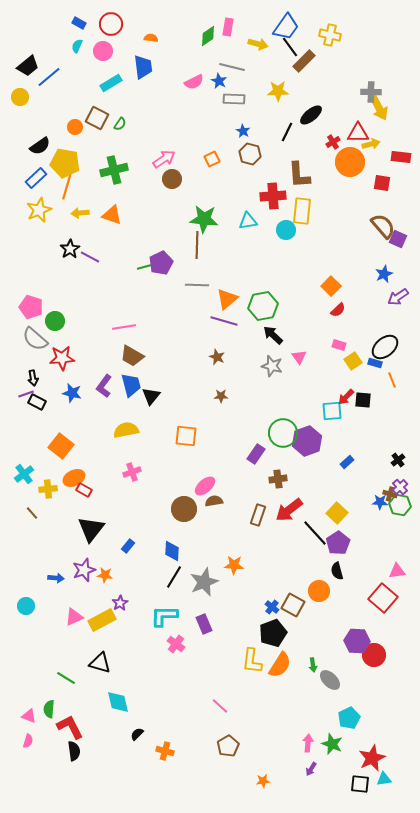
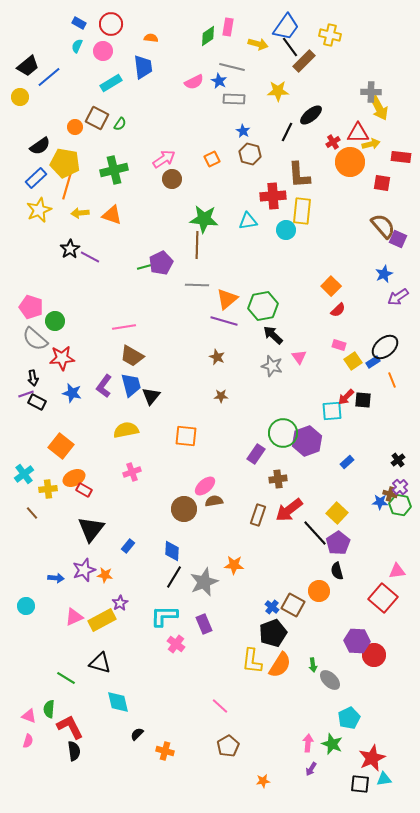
blue rectangle at (375, 363): moved 2 px left, 1 px up; rotated 48 degrees counterclockwise
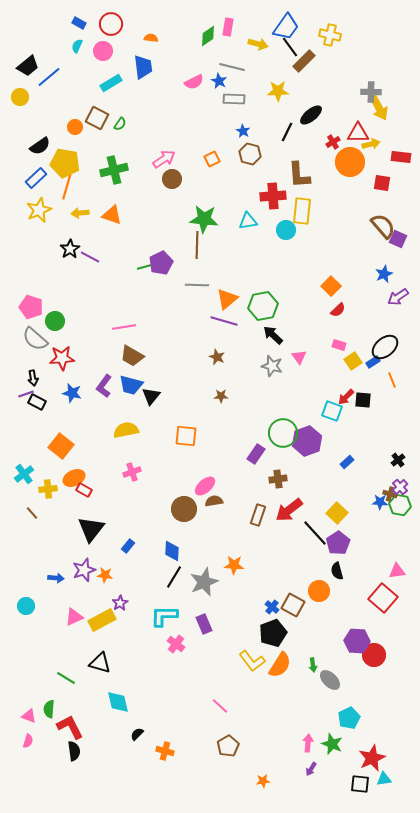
blue trapezoid at (131, 385): rotated 120 degrees clockwise
cyan square at (332, 411): rotated 25 degrees clockwise
yellow L-shape at (252, 661): rotated 44 degrees counterclockwise
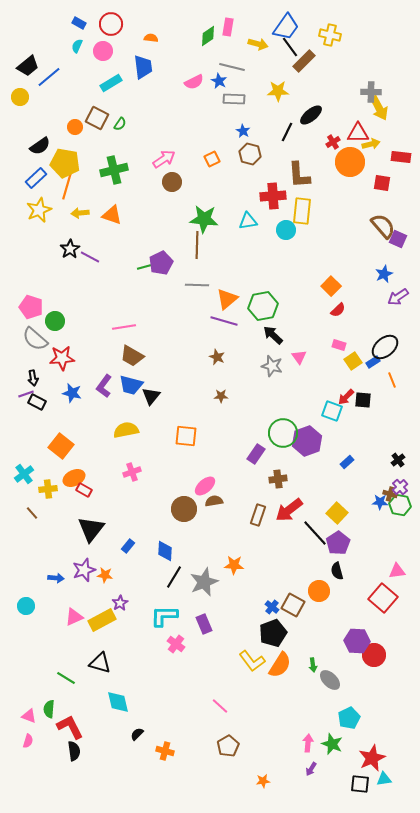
brown circle at (172, 179): moved 3 px down
blue diamond at (172, 551): moved 7 px left
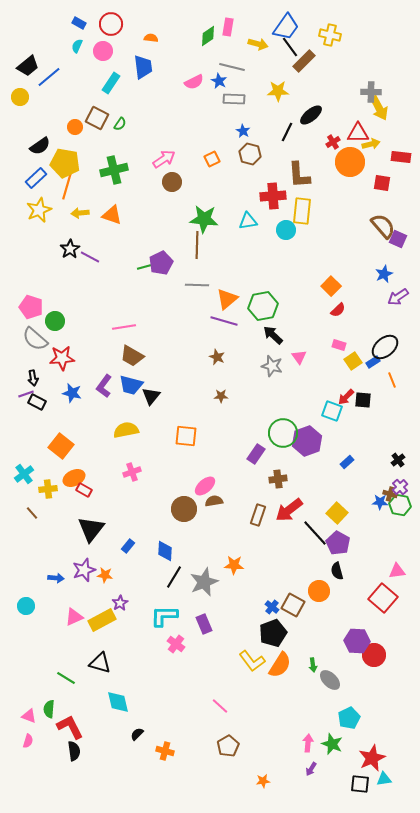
cyan rectangle at (111, 83): rotated 25 degrees counterclockwise
purple pentagon at (338, 543): rotated 10 degrees counterclockwise
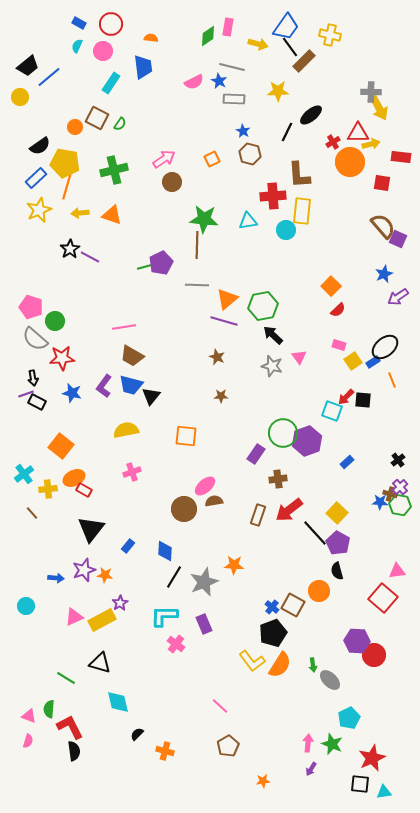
cyan triangle at (384, 779): moved 13 px down
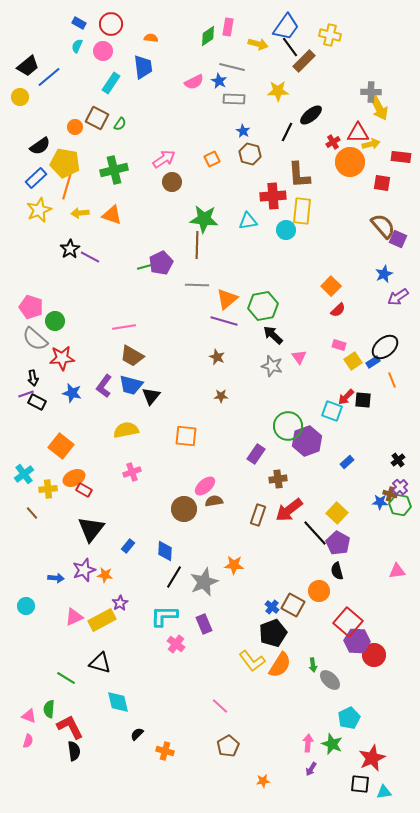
green circle at (283, 433): moved 5 px right, 7 px up
red square at (383, 598): moved 35 px left, 24 px down
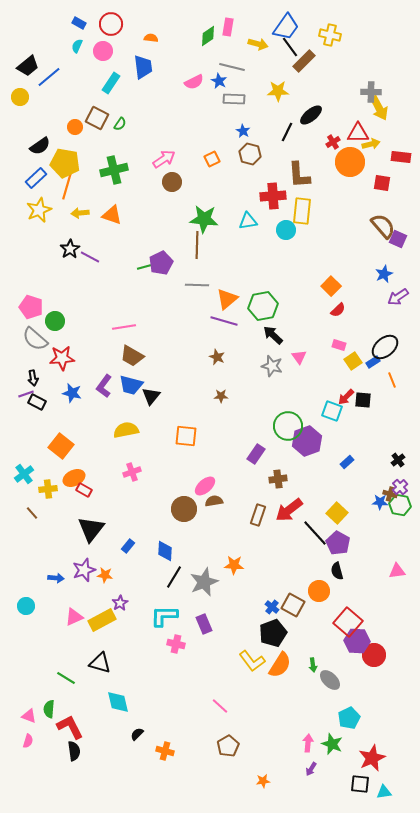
pink cross at (176, 644): rotated 24 degrees counterclockwise
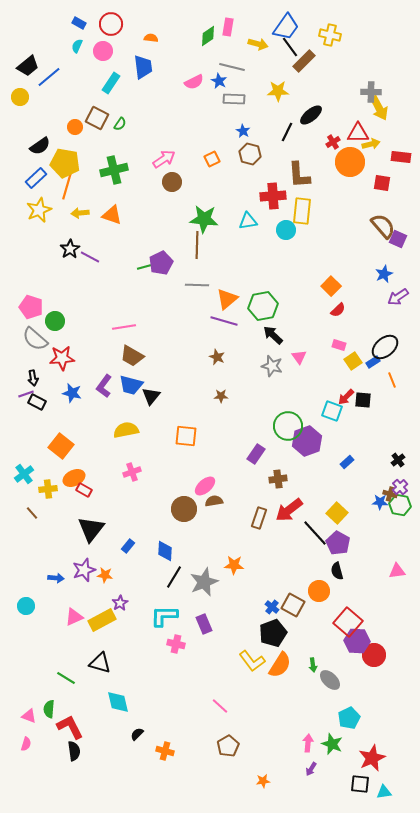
brown rectangle at (258, 515): moved 1 px right, 3 px down
pink semicircle at (28, 741): moved 2 px left, 3 px down
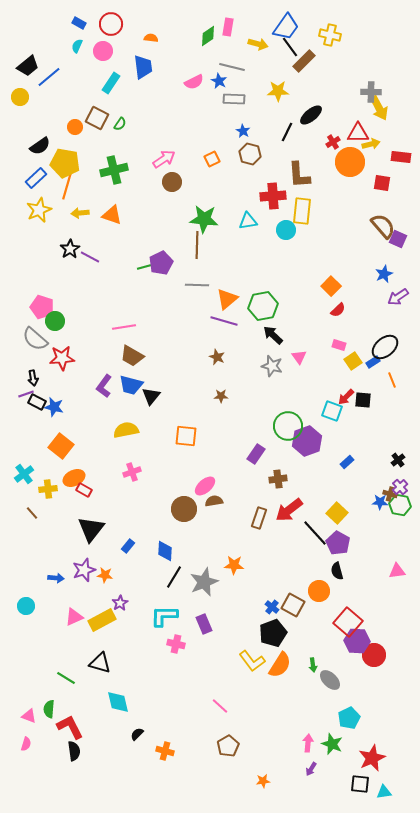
pink pentagon at (31, 307): moved 11 px right
blue star at (72, 393): moved 18 px left, 14 px down
